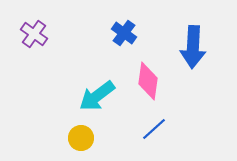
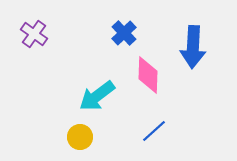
blue cross: rotated 10 degrees clockwise
pink diamond: moved 6 px up; rotated 6 degrees counterclockwise
blue line: moved 2 px down
yellow circle: moved 1 px left, 1 px up
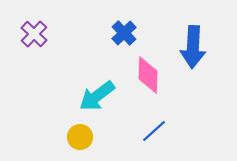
purple cross: rotated 8 degrees clockwise
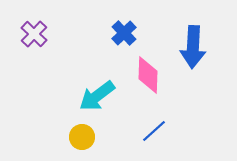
yellow circle: moved 2 px right
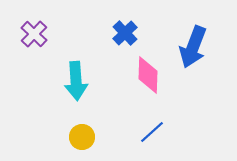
blue cross: moved 1 px right
blue arrow: rotated 18 degrees clockwise
cyan arrow: moved 21 px left, 15 px up; rotated 57 degrees counterclockwise
blue line: moved 2 px left, 1 px down
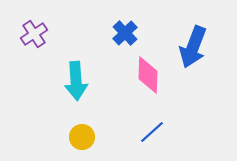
purple cross: rotated 12 degrees clockwise
